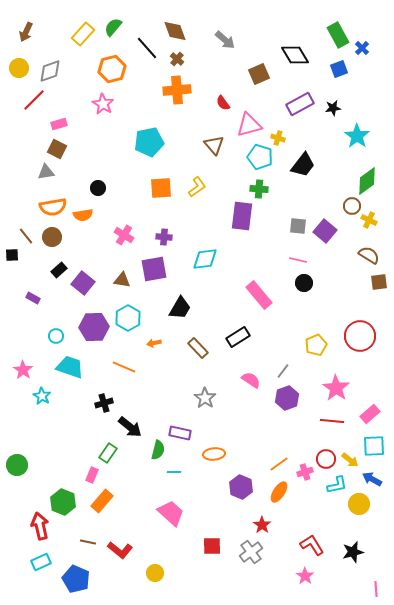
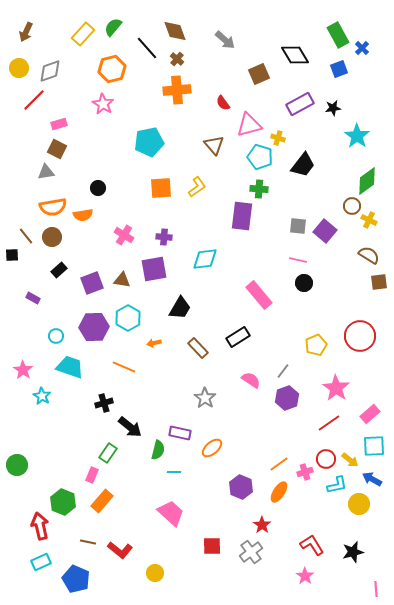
purple square at (83, 283): moved 9 px right; rotated 30 degrees clockwise
red line at (332, 421): moved 3 px left, 2 px down; rotated 40 degrees counterclockwise
orange ellipse at (214, 454): moved 2 px left, 6 px up; rotated 35 degrees counterclockwise
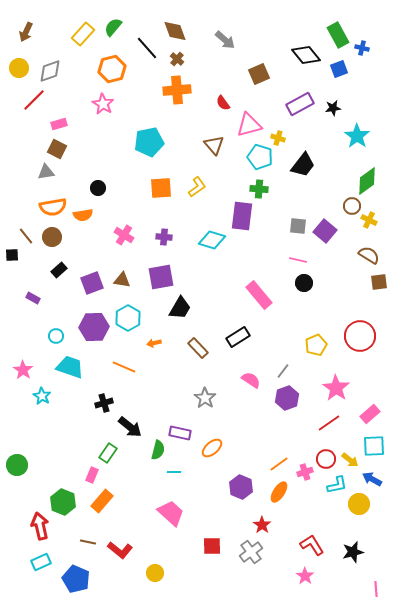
blue cross at (362, 48): rotated 32 degrees counterclockwise
black diamond at (295, 55): moved 11 px right; rotated 8 degrees counterclockwise
cyan diamond at (205, 259): moved 7 px right, 19 px up; rotated 24 degrees clockwise
purple square at (154, 269): moved 7 px right, 8 px down
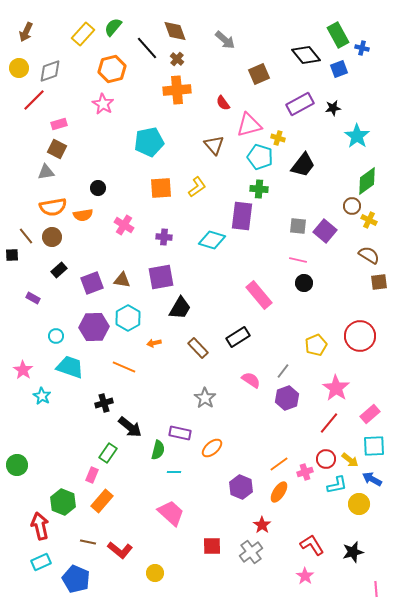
pink cross at (124, 235): moved 10 px up
red line at (329, 423): rotated 15 degrees counterclockwise
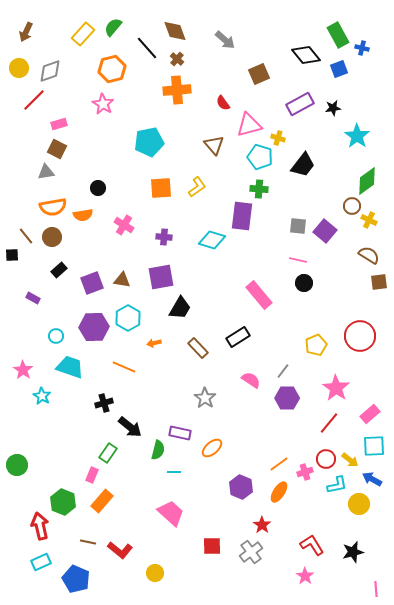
purple hexagon at (287, 398): rotated 20 degrees clockwise
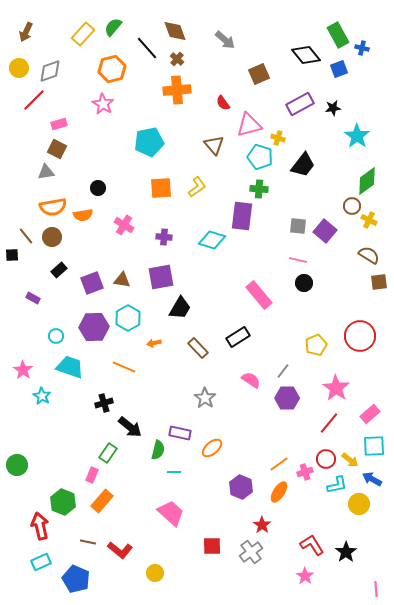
black star at (353, 552): moved 7 px left; rotated 20 degrees counterclockwise
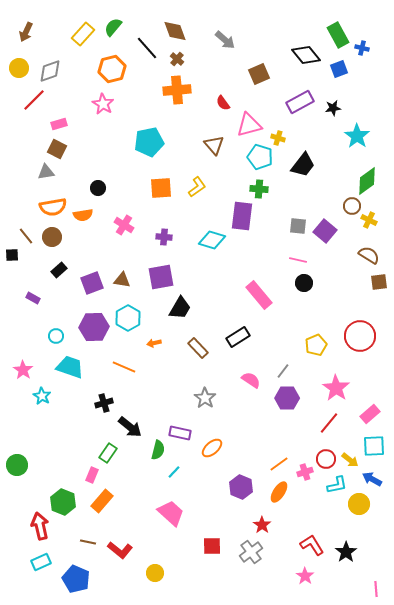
purple rectangle at (300, 104): moved 2 px up
cyan line at (174, 472): rotated 48 degrees counterclockwise
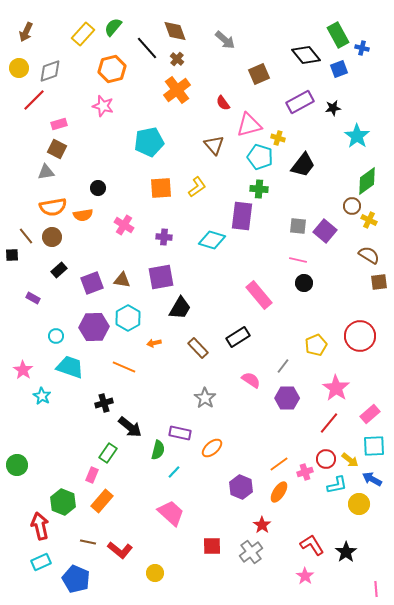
orange cross at (177, 90): rotated 32 degrees counterclockwise
pink star at (103, 104): moved 2 px down; rotated 15 degrees counterclockwise
gray line at (283, 371): moved 5 px up
